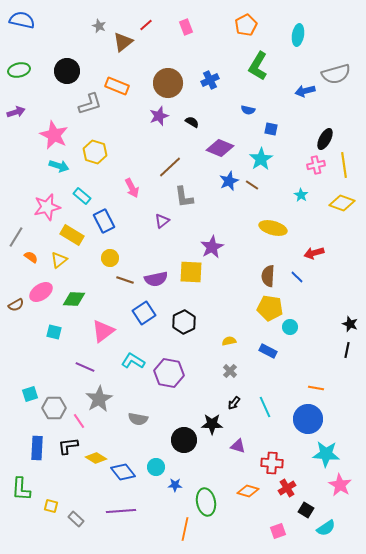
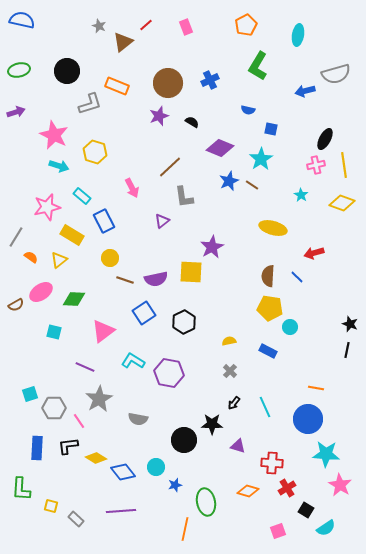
blue star at (175, 485): rotated 16 degrees counterclockwise
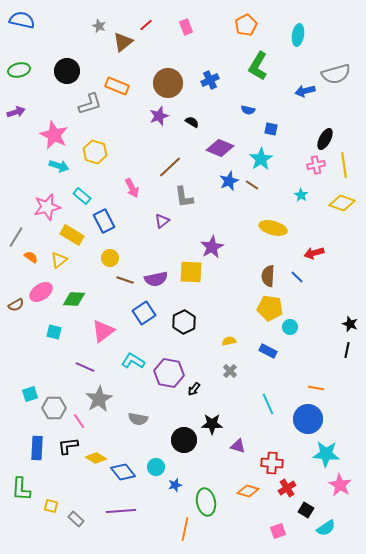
black arrow at (234, 403): moved 40 px left, 14 px up
cyan line at (265, 407): moved 3 px right, 3 px up
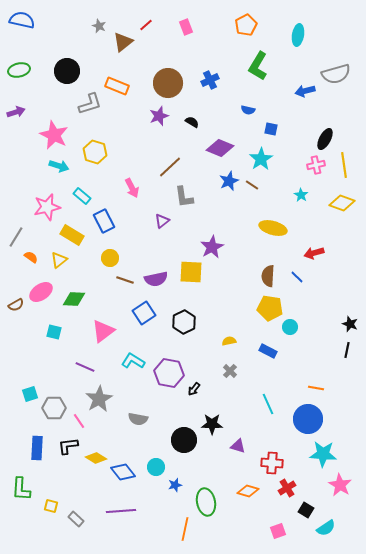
cyan star at (326, 454): moved 3 px left
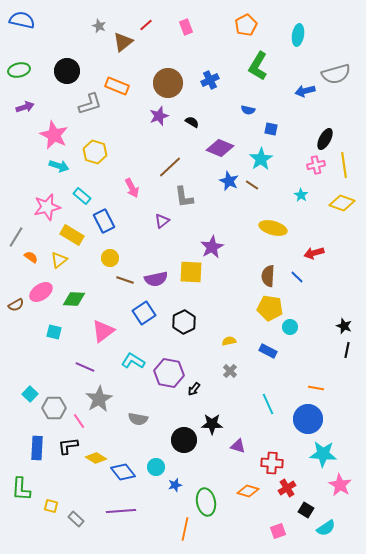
purple arrow at (16, 112): moved 9 px right, 5 px up
blue star at (229, 181): rotated 24 degrees counterclockwise
black star at (350, 324): moved 6 px left, 2 px down
cyan square at (30, 394): rotated 28 degrees counterclockwise
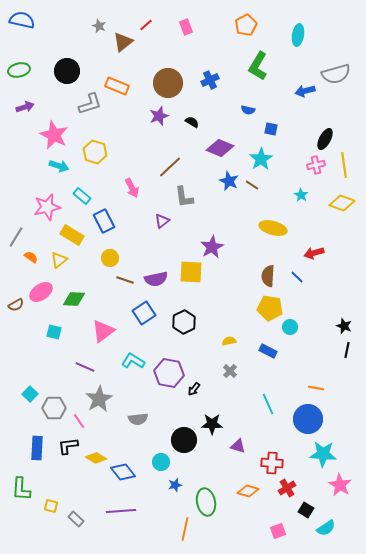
gray semicircle at (138, 419): rotated 18 degrees counterclockwise
cyan circle at (156, 467): moved 5 px right, 5 px up
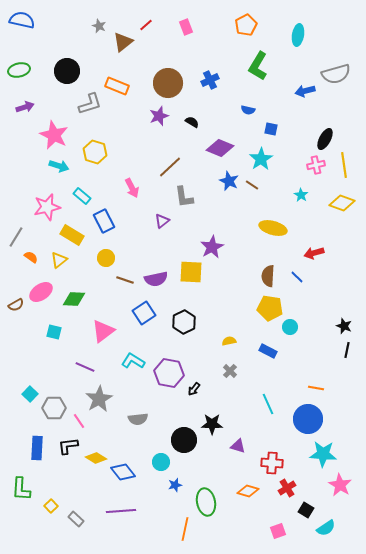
yellow circle at (110, 258): moved 4 px left
yellow square at (51, 506): rotated 32 degrees clockwise
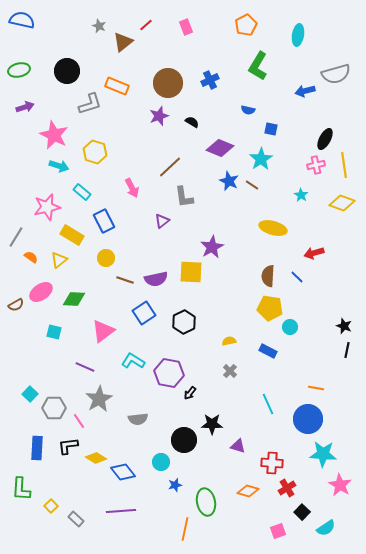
cyan rectangle at (82, 196): moved 4 px up
black arrow at (194, 389): moved 4 px left, 4 px down
black square at (306, 510): moved 4 px left, 2 px down; rotated 14 degrees clockwise
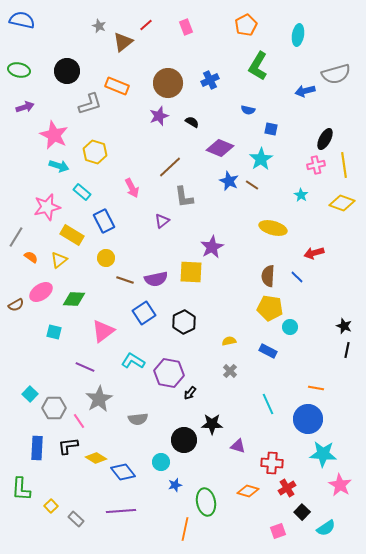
green ellipse at (19, 70): rotated 25 degrees clockwise
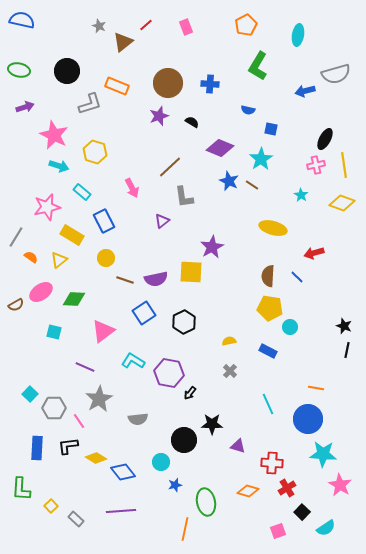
blue cross at (210, 80): moved 4 px down; rotated 30 degrees clockwise
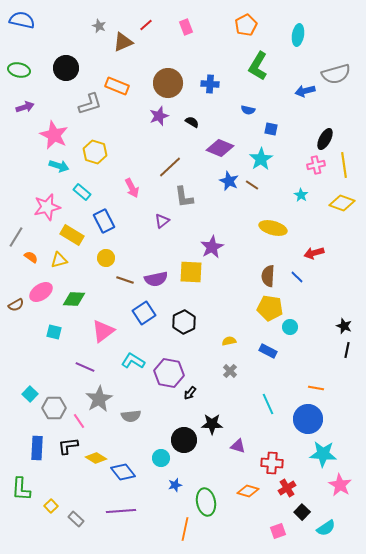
brown triangle at (123, 42): rotated 15 degrees clockwise
black circle at (67, 71): moved 1 px left, 3 px up
yellow triangle at (59, 260): rotated 24 degrees clockwise
gray semicircle at (138, 419): moved 7 px left, 3 px up
cyan circle at (161, 462): moved 4 px up
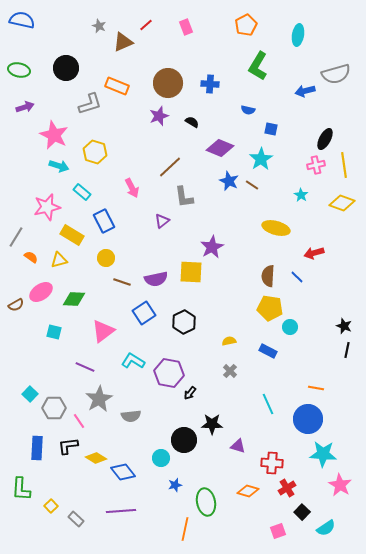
yellow ellipse at (273, 228): moved 3 px right
brown line at (125, 280): moved 3 px left, 2 px down
